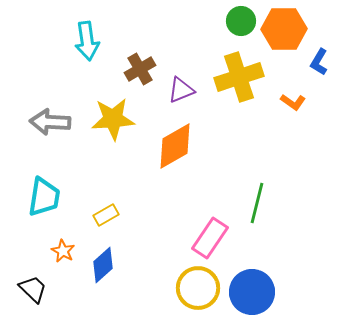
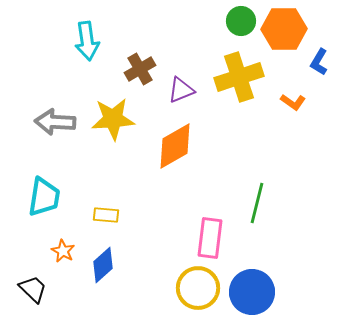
gray arrow: moved 5 px right
yellow rectangle: rotated 35 degrees clockwise
pink rectangle: rotated 27 degrees counterclockwise
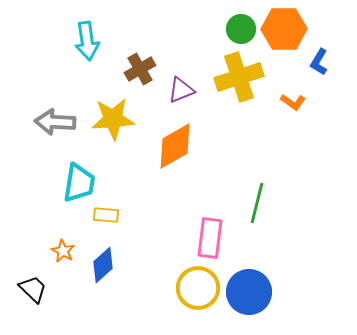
green circle: moved 8 px down
cyan trapezoid: moved 35 px right, 14 px up
blue circle: moved 3 px left
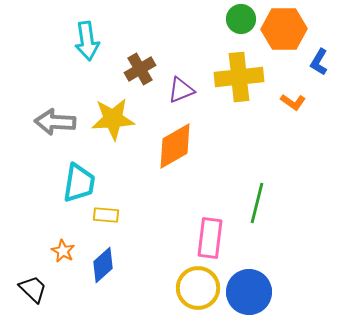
green circle: moved 10 px up
yellow cross: rotated 12 degrees clockwise
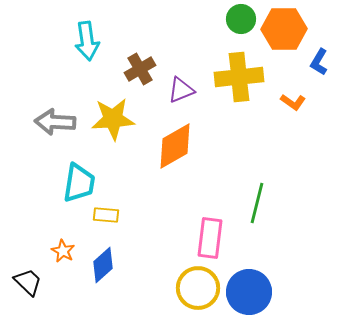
black trapezoid: moved 5 px left, 7 px up
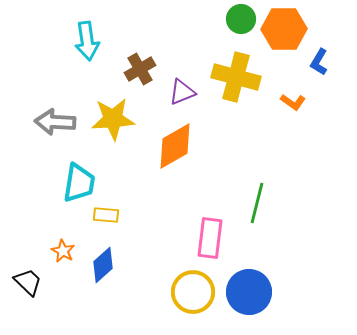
yellow cross: moved 3 px left; rotated 21 degrees clockwise
purple triangle: moved 1 px right, 2 px down
yellow circle: moved 5 px left, 4 px down
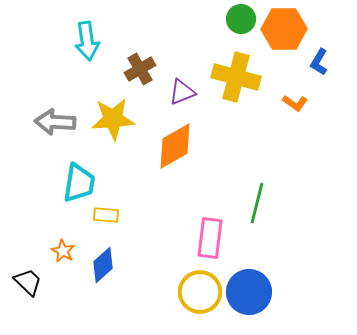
orange L-shape: moved 2 px right, 1 px down
yellow circle: moved 7 px right
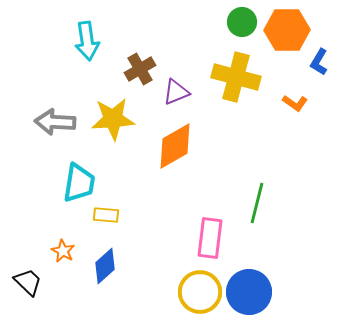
green circle: moved 1 px right, 3 px down
orange hexagon: moved 3 px right, 1 px down
purple triangle: moved 6 px left
blue diamond: moved 2 px right, 1 px down
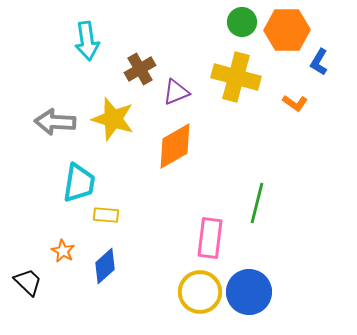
yellow star: rotated 21 degrees clockwise
